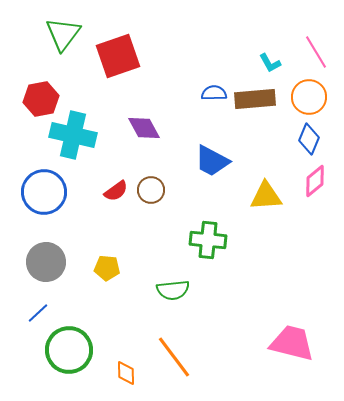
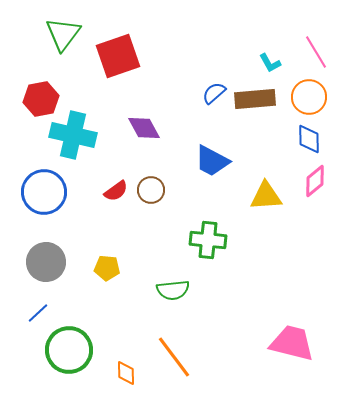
blue semicircle: rotated 40 degrees counterclockwise
blue diamond: rotated 24 degrees counterclockwise
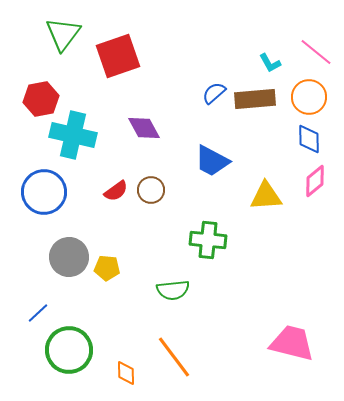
pink line: rotated 20 degrees counterclockwise
gray circle: moved 23 px right, 5 px up
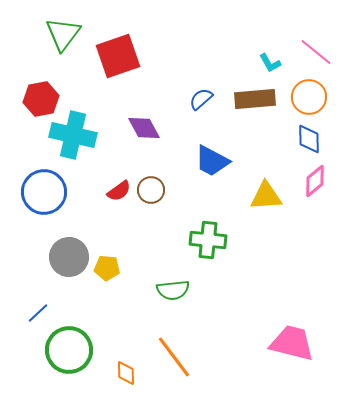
blue semicircle: moved 13 px left, 6 px down
red semicircle: moved 3 px right
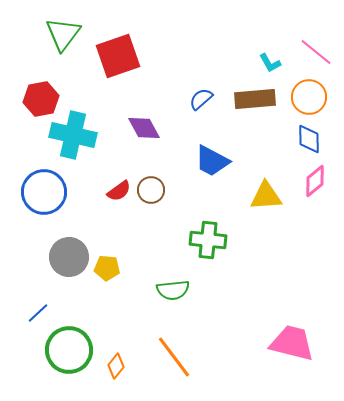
orange diamond: moved 10 px left, 7 px up; rotated 40 degrees clockwise
